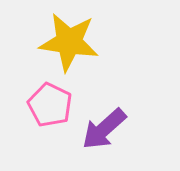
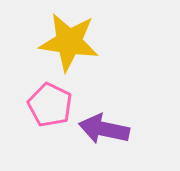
purple arrow: rotated 54 degrees clockwise
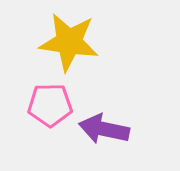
pink pentagon: rotated 27 degrees counterclockwise
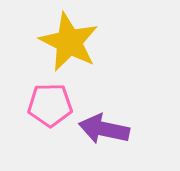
yellow star: rotated 18 degrees clockwise
